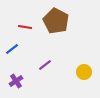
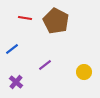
red line: moved 9 px up
purple cross: moved 1 px down; rotated 16 degrees counterclockwise
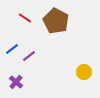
red line: rotated 24 degrees clockwise
purple line: moved 16 px left, 9 px up
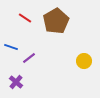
brown pentagon: rotated 15 degrees clockwise
blue line: moved 1 px left, 2 px up; rotated 56 degrees clockwise
purple line: moved 2 px down
yellow circle: moved 11 px up
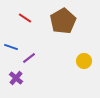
brown pentagon: moved 7 px right
purple cross: moved 4 px up
